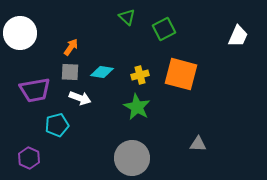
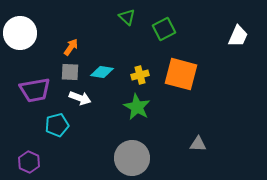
purple hexagon: moved 4 px down
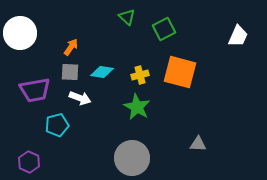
orange square: moved 1 px left, 2 px up
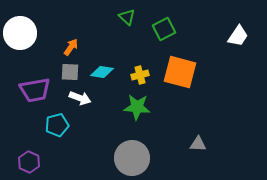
white trapezoid: rotated 10 degrees clockwise
green star: rotated 24 degrees counterclockwise
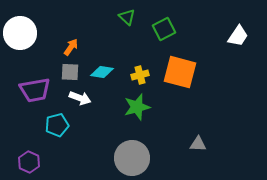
green star: rotated 20 degrees counterclockwise
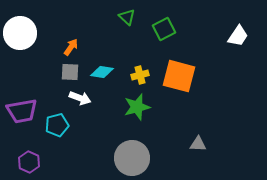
orange square: moved 1 px left, 4 px down
purple trapezoid: moved 13 px left, 21 px down
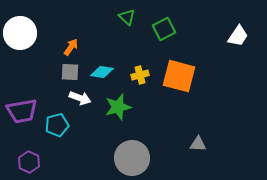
green star: moved 19 px left
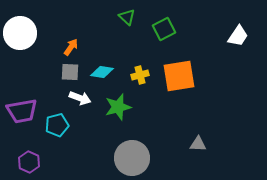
orange square: rotated 24 degrees counterclockwise
